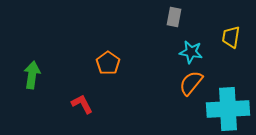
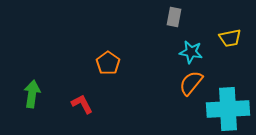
yellow trapezoid: moved 1 px left, 1 px down; rotated 110 degrees counterclockwise
green arrow: moved 19 px down
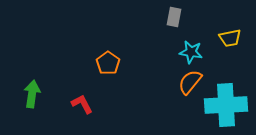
orange semicircle: moved 1 px left, 1 px up
cyan cross: moved 2 px left, 4 px up
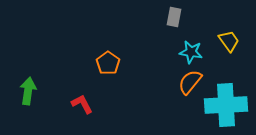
yellow trapezoid: moved 1 px left, 3 px down; rotated 115 degrees counterclockwise
green arrow: moved 4 px left, 3 px up
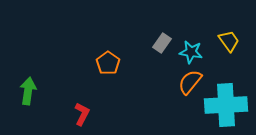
gray rectangle: moved 12 px left, 26 px down; rotated 24 degrees clockwise
red L-shape: moved 10 px down; rotated 55 degrees clockwise
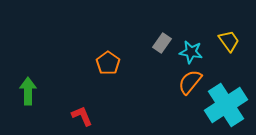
green arrow: rotated 8 degrees counterclockwise
cyan cross: rotated 30 degrees counterclockwise
red L-shape: moved 2 px down; rotated 50 degrees counterclockwise
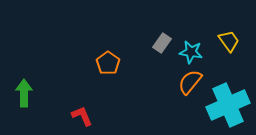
green arrow: moved 4 px left, 2 px down
cyan cross: moved 2 px right; rotated 9 degrees clockwise
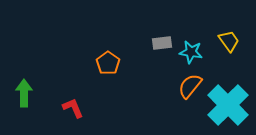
gray rectangle: rotated 48 degrees clockwise
orange semicircle: moved 4 px down
cyan cross: rotated 21 degrees counterclockwise
red L-shape: moved 9 px left, 8 px up
